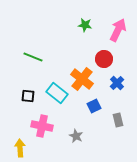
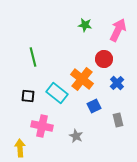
green line: rotated 54 degrees clockwise
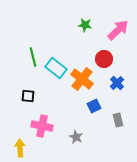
pink arrow: rotated 20 degrees clockwise
cyan rectangle: moved 1 px left, 25 px up
gray star: moved 1 px down
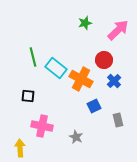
green star: moved 2 px up; rotated 24 degrees counterclockwise
red circle: moved 1 px down
orange cross: moved 1 px left; rotated 10 degrees counterclockwise
blue cross: moved 3 px left, 2 px up
